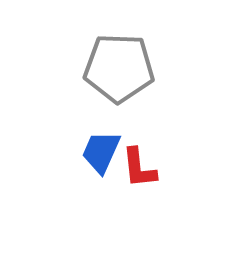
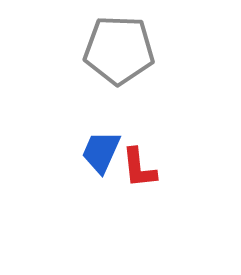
gray pentagon: moved 18 px up
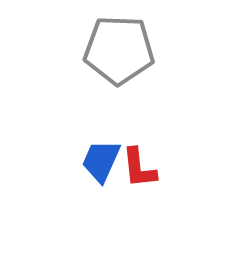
blue trapezoid: moved 9 px down
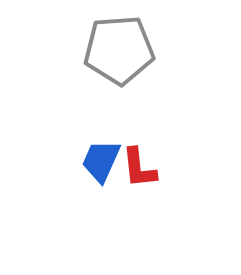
gray pentagon: rotated 6 degrees counterclockwise
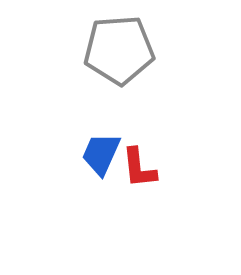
blue trapezoid: moved 7 px up
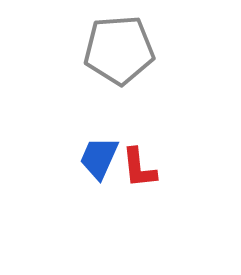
blue trapezoid: moved 2 px left, 4 px down
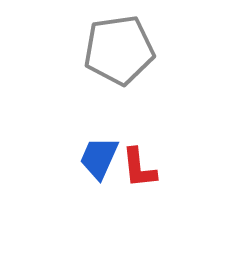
gray pentagon: rotated 4 degrees counterclockwise
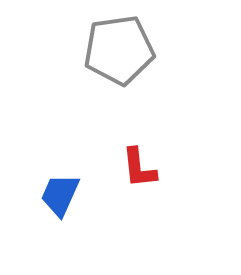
blue trapezoid: moved 39 px left, 37 px down
